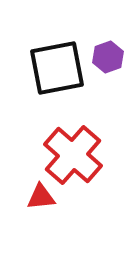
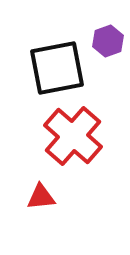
purple hexagon: moved 16 px up
red cross: moved 19 px up
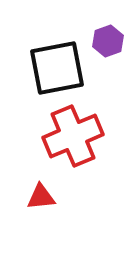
red cross: rotated 26 degrees clockwise
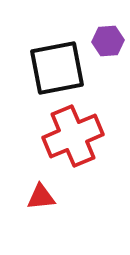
purple hexagon: rotated 16 degrees clockwise
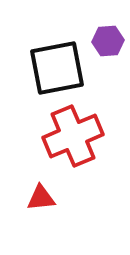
red triangle: moved 1 px down
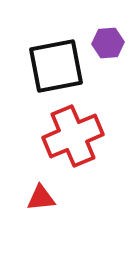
purple hexagon: moved 2 px down
black square: moved 1 px left, 2 px up
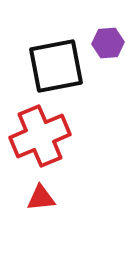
red cross: moved 33 px left
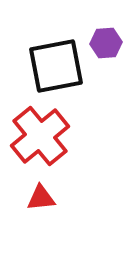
purple hexagon: moved 2 px left
red cross: rotated 16 degrees counterclockwise
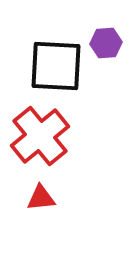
black square: rotated 14 degrees clockwise
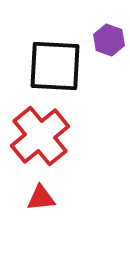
purple hexagon: moved 3 px right, 3 px up; rotated 24 degrees clockwise
black square: moved 1 px left
